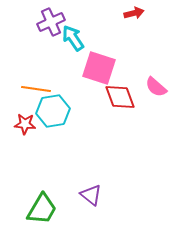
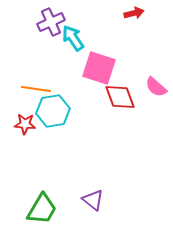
purple triangle: moved 2 px right, 5 px down
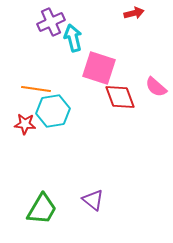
cyan arrow: rotated 20 degrees clockwise
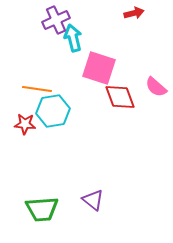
purple cross: moved 5 px right, 2 px up
orange line: moved 1 px right
green trapezoid: rotated 56 degrees clockwise
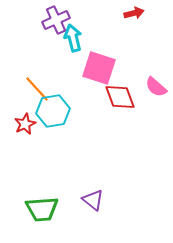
orange line: rotated 40 degrees clockwise
red star: rotated 30 degrees counterclockwise
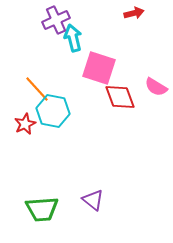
pink semicircle: rotated 10 degrees counterclockwise
cyan hexagon: rotated 20 degrees clockwise
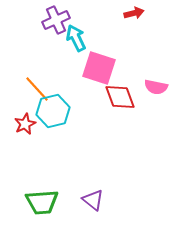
cyan arrow: moved 3 px right; rotated 12 degrees counterclockwise
pink semicircle: rotated 20 degrees counterclockwise
cyan hexagon: rotated 24 degrees counterclockwise
green trapezoid: moved 7 px up
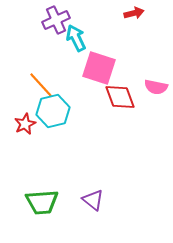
orange line: moved 4 px right, 4 px up
